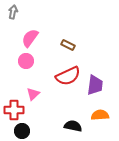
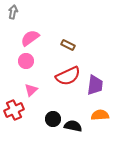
pink semicircle: rotated 18 degrees clockwise
pink triangle: moved 2 px left, 4 px up
red cross: rotated 24 degrees counterclockwise
black circle: moved 31 px right, 12 px up
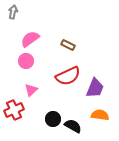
pink semicircle: moved 1 px down
purple trapezoid: moved 3 px down; rotated 15 degrees clockwise
orange semicircle: rotated 12 degrees clockwise
black semicircle: rotated 18 degrees clockwise
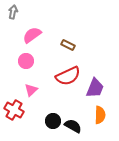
pink semicircle: moved 2 px right, 4 px up
red cross: rotated 36 degrees counterclockwise
orange semicircle: rotated 84 degrees clockwise
black circle: moved 2 px down
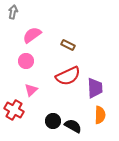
purple trapezoid: rotated 25 degrees counterclockwise
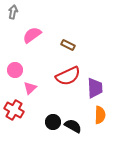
pink circle: moved 11 px left, 9 px down
pink triangle: moved 1 px left, 2 px up
black circle: moved 1 px down
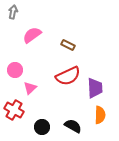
black circle: moved 11 px left, 5 px down
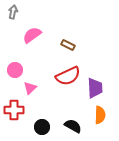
red cross: rotated 30 degrees counterclockwise
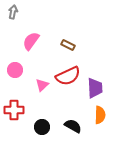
pink semicircle: moved 1 px left, 6 px down; rotated 18 degrees counterclockwise
pink triangle: moved 12 px right, 3 px up
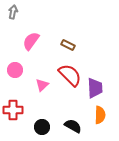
red semicircle: moved 2 px right, 1 px up; rotated 110 degrees counterclockwise
red cross: moved 1 px left
